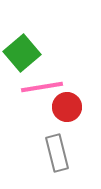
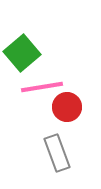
gray rectangle: rotated 6 degrees counterclockwise
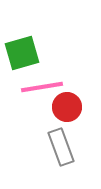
green square: rotated 24 degrees clockwise
gray rectangle: moved 4 px right, 6 px up
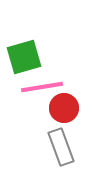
green square: moved 2 px right, 4 px down
red circle: moved 3 px left, 1 px down
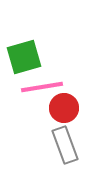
gray rectangle: moved 4 px right, 2 px up
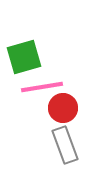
red circle: moved 1 px left
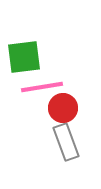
green square: rotated 9 degrees clockwise
gray rectangle: moved 1 px right, 3 px up
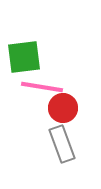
pink line: rotated 18 degrees clockwise
gray rectangle: moved 4 px left, 2 px down
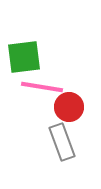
red circle: moved 6 px right, 1 px up
gray rectangle: moved 2 px up
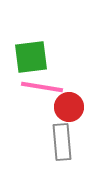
green square: moved 7 px right
gray rectangle: rotated 15 degrees clockwise
